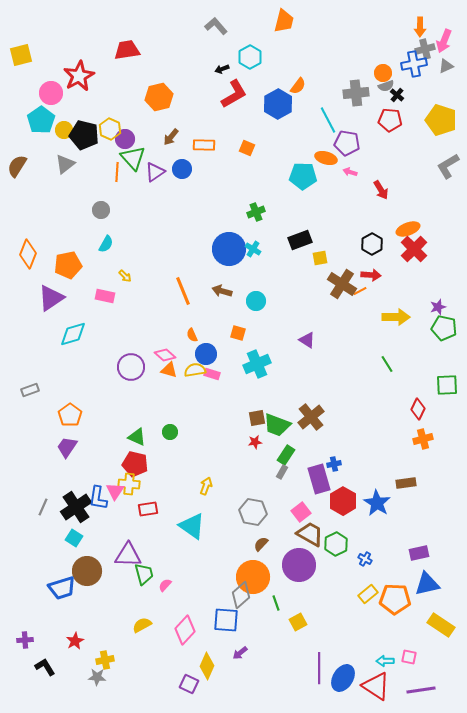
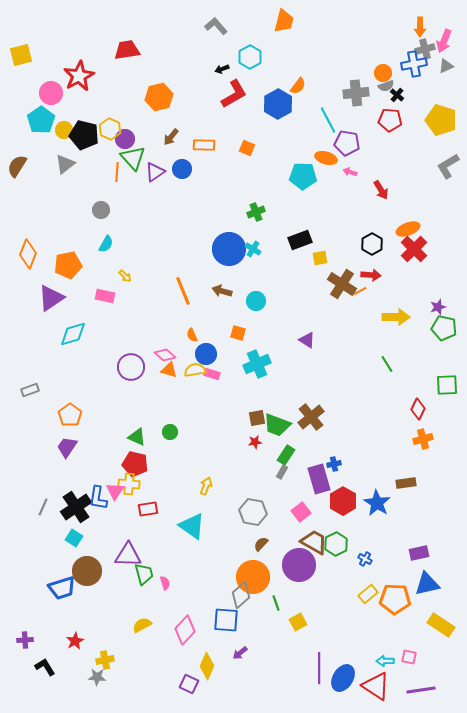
brown trapezoid at (310, 534): moved 4 px right, 8 px down
pink semicircle at (165, 585): moved 2 px up; rotated 120 degrees clockwise
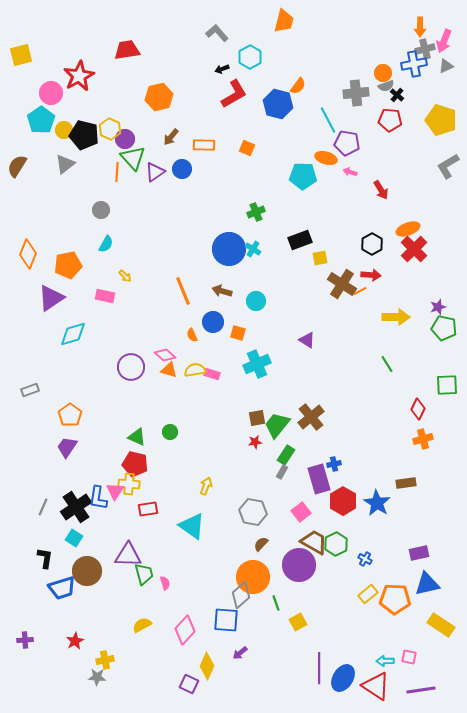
gray L-shape at (216, 26): moved 1 px right, 7 px down
blue hexagon at (278, 104): rotated 16 degrees counterclockwise
blue circle at (206, 354): moved 7 px right, 32 px up
green trapezoid at (277, 425): rotated 108 degrees clockwise
black L-shape at (45, 667): moved 109 px up; rotated 40 degrees clockwise
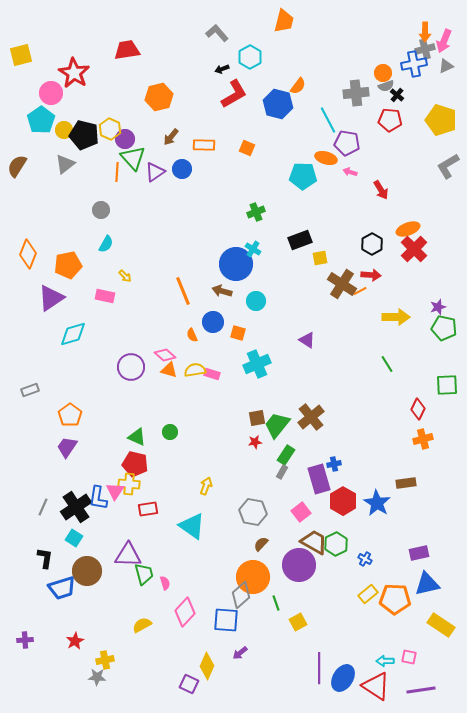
orange arrow at (420, 27): moved 5 px right, 5 px down
red star at (79, 76): moved 5 px left, 3 px up; rotated 12 degrees counterclockwise
blue circle at (229, 249): moved 7 px right, 15 px down
pink diamond at (185, 630): moved 18 px up
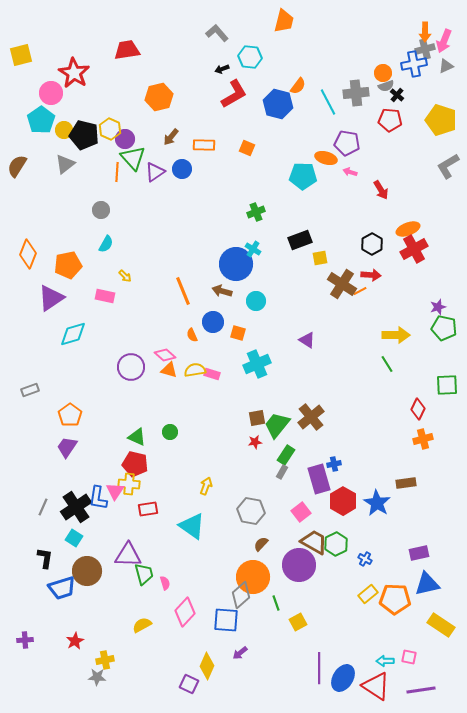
cyan hexagon at (250, 57): rotated 25 degrees counterclockwise
cyan line at (328, 120): moved 18 px up
red cross at (414, 249): rotated 16 degrees clockwise
yellow arrow at (396, 317): moved 18 px down
gray hexagon at (253, 512): moved 2 px left, 1 px up
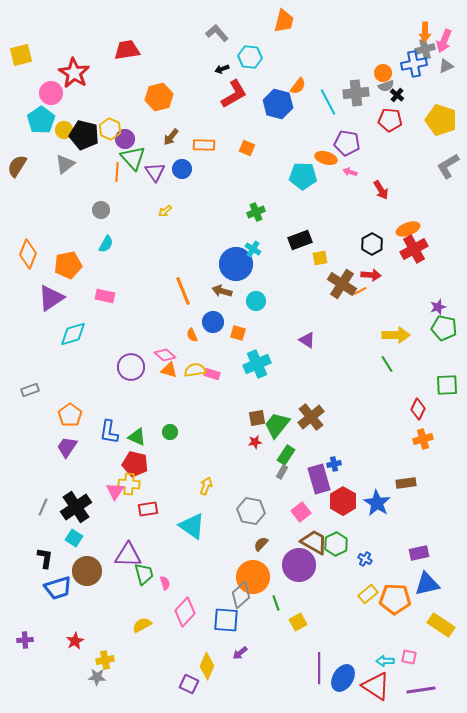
purple triangle at (155, 172): rotated 30 degrees counterclockwise
yellow arrow at (125, 276): moved 40 px right, 65 px up; rotated 96 degrees clockwise
blue L-shape at (98, 498): moved 11 px right, 66 px up
blue trapezoid at (62, 588): moved 4 px left
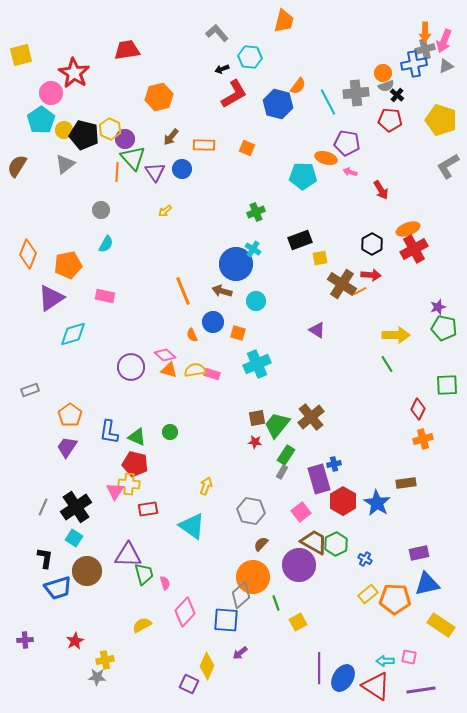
purple triangle at (307, 340): moved 10 px right, 10 px up
red star at (255, 442): rotated 16 degrees clockwise
